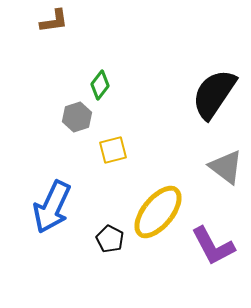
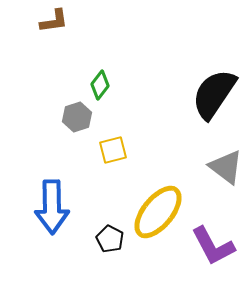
blue arrow: rotated 26 degrees counterclockwise
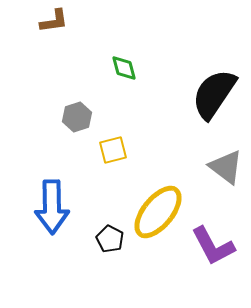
green diamond: moved 24 px right, 17 px up; rotated 52 degrees counterclockwise
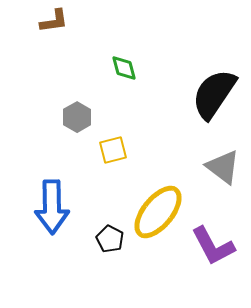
gray hexagon: rotated 12 degrees counterclockwise
gray triangle: moved 3 px left
